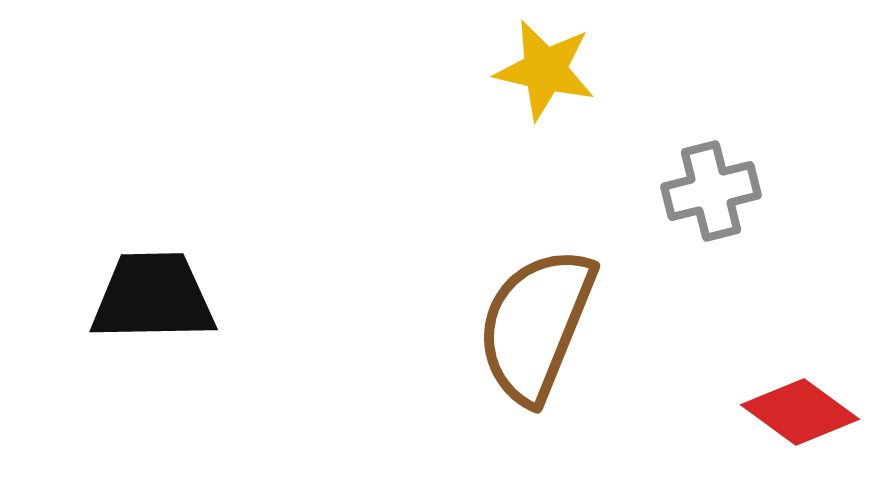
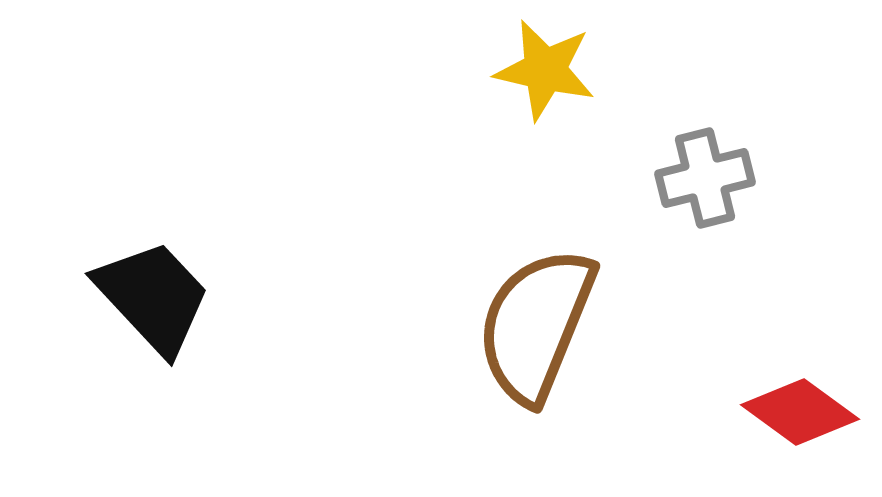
gray cross: moved 6 px left, 13 px up
black trapezoid: rotated 48 degrees clockwise
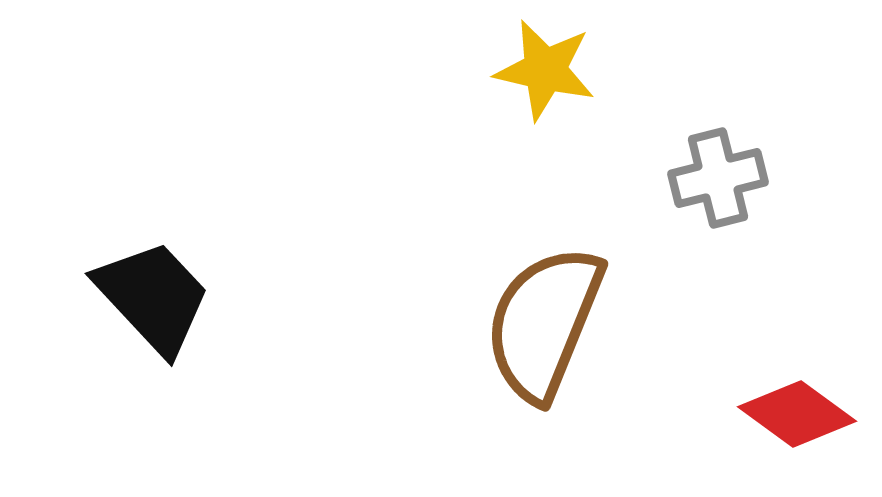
gray cross: moved 13 px right
brown semicircle: moved 8 px right, 2 px up
red diamond: moved 3 px left, 2 px down
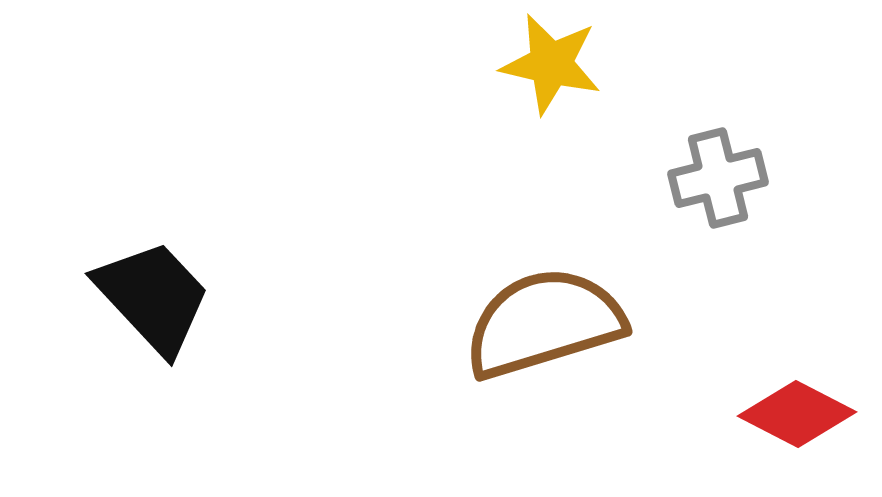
yellow star: moved 6 px right, 6 px up
brown semicircle: rotated 51 degrees clockwise
red diamond: rotated 9 degrees counterclockwise
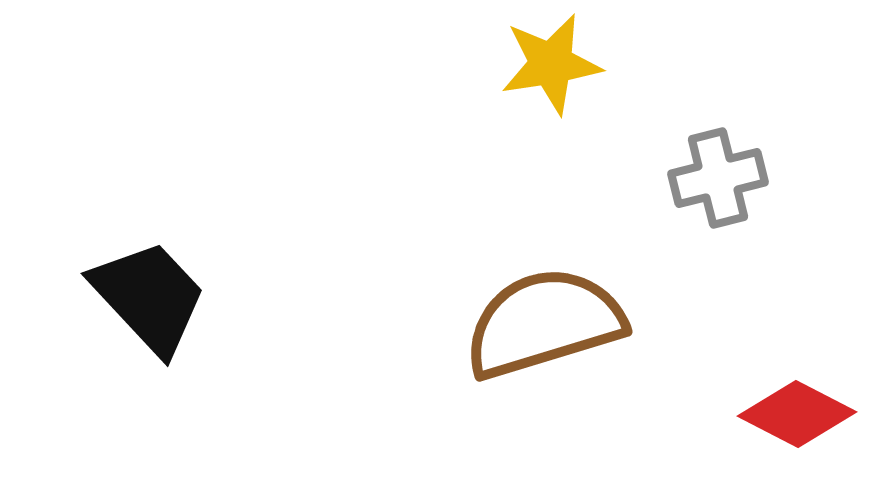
yellow star: rotated 22 degrees counterclockwise
black trapezoid: moved 4 px left
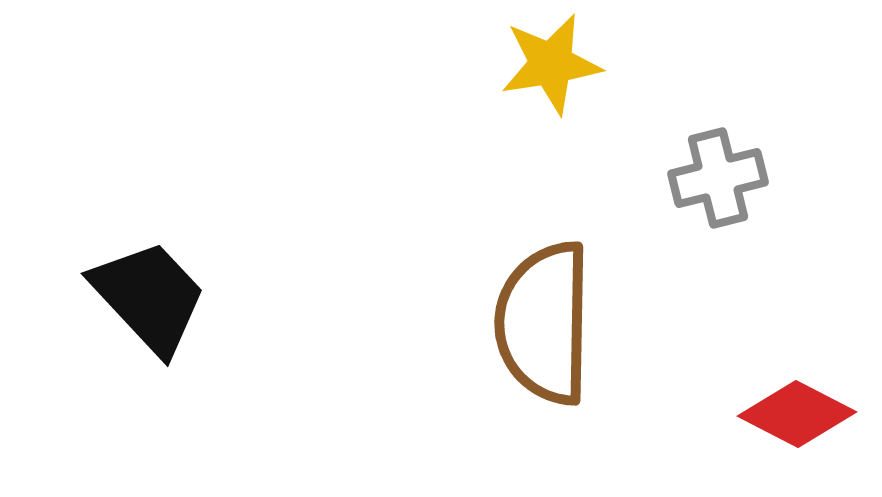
brown semicircle: rotated 72 degrees counterclockwise
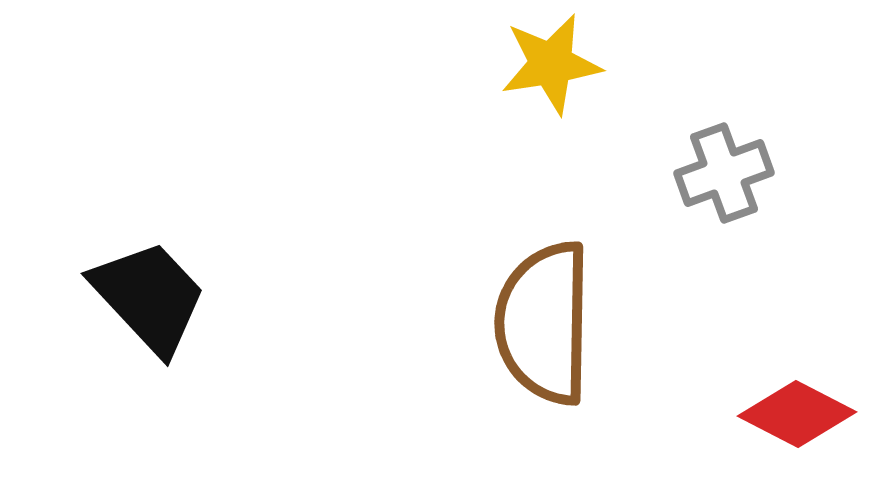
gray cross: moved 6 px right, 5 px up; rotated 6 degrees counterclockwise
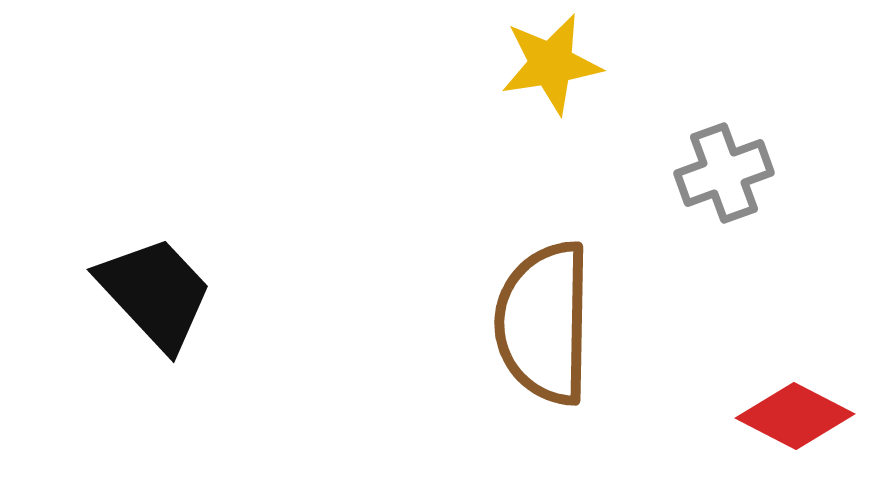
black trapezoid: moved 6 px right, 4 px up
red diamond: moved 2 px left, 2 px down
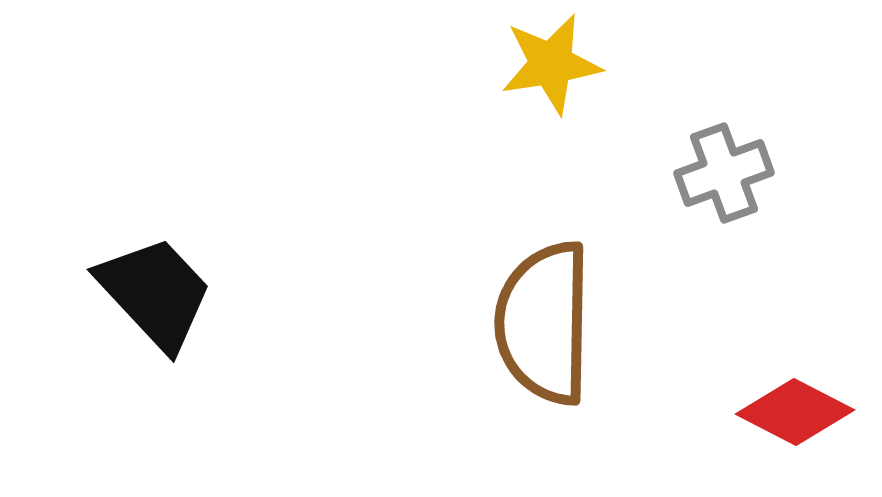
red diamond: moved 4 px up
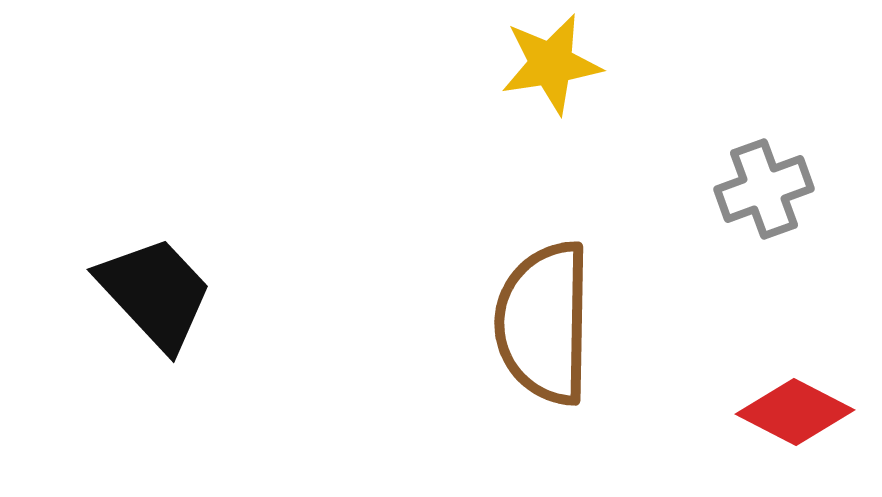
gray cross: moved 40 px right, 16 px down
